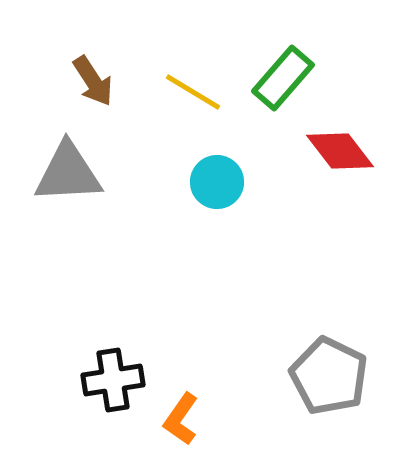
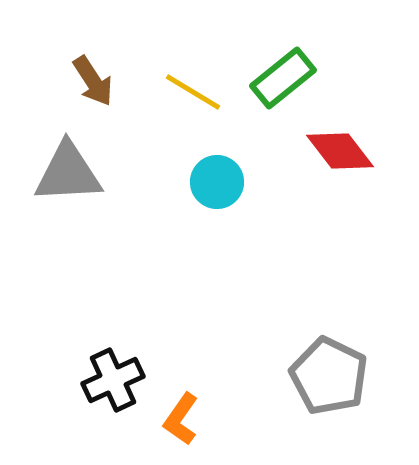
green rectangle: rotated 10 degrees clockwise
black cross: rotated 16 degrees counterclockwise
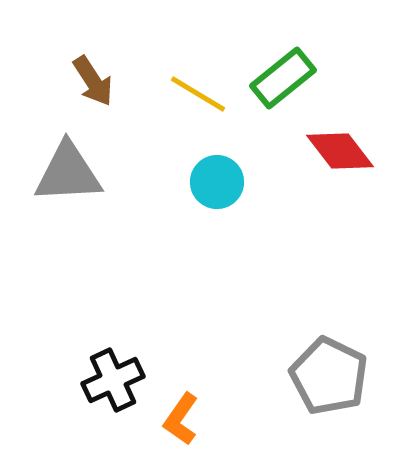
yellow line: moved 5 px right, 2 px down
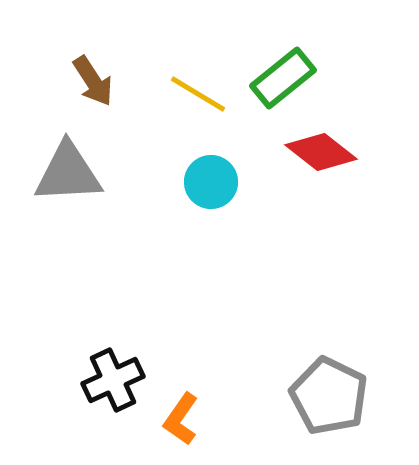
red diamond: moved 19 px left, 1 px down; rotated 14 degrees counterclockwise
cyan circle: moved 6 px left
gray pentagon: moved 20 px down
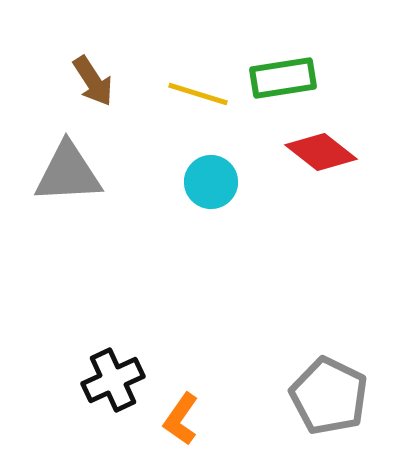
green rectangle: rotated 30 degrees clockwise
yellow line: rotated 14 degrees counterclockwise
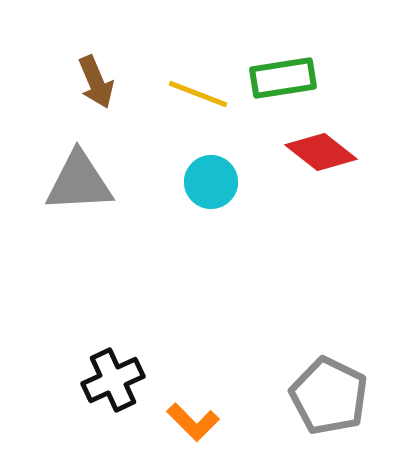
brown arrow: moved 3 px right, 1 px down; rotated 10 degrees clockwise
yellow line: rotated 4 degrees clockwise
gray triangle: moved 11 px right, 9 px down
orange L-shape: moved 12 px right, 3 px down; rotated 80 degrees counterclockwise
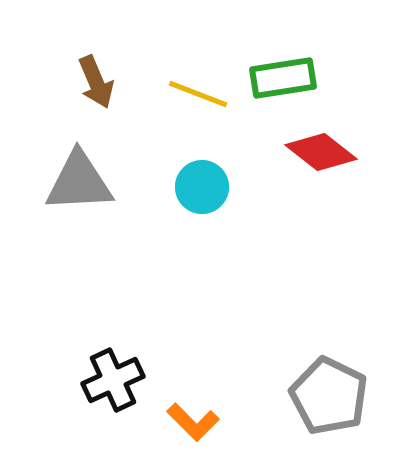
cyan circle: moved 9 px left, 5 px down
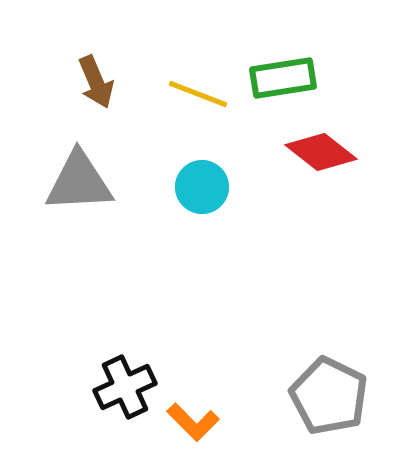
black cross: moved 12 px right, 7 px down
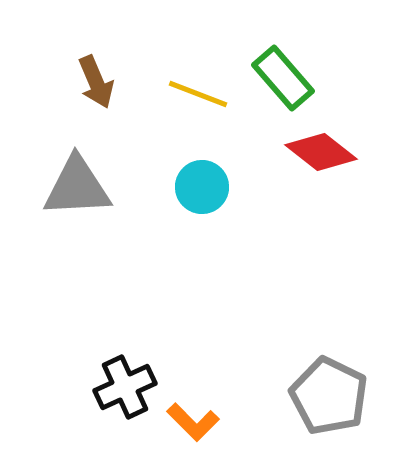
green rectangle: rotated 58 degrees clockwise
gray triangle: moved 2 px left, 5 px down
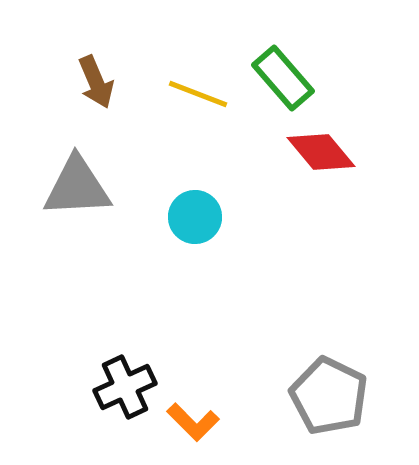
red diamond: rotated 12 degrees clockwise
cyan circle: moved 7 px left, 30 px down
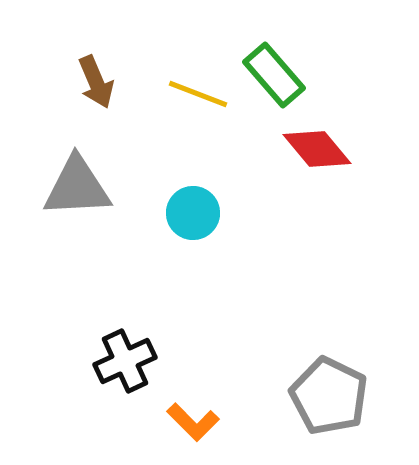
green rectangle: moved 9 px left, 3 px up
red diamond: moved 4 px left, 3 px up
cyan circle: moved 2 px left, 4 px up
black cross: moved 26 px up
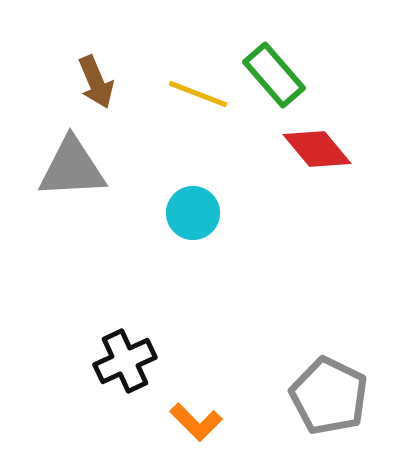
gray triangle: moved 5 px left, 19 px up
orange L-shape: moved 3 px right
